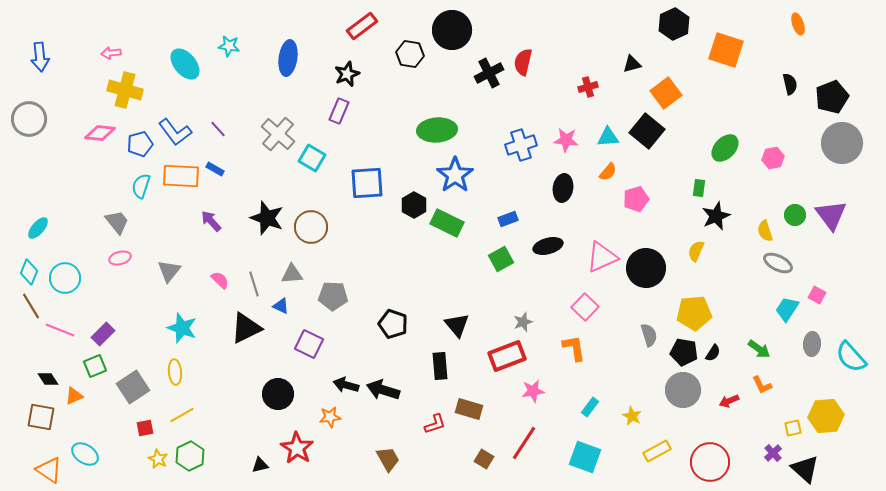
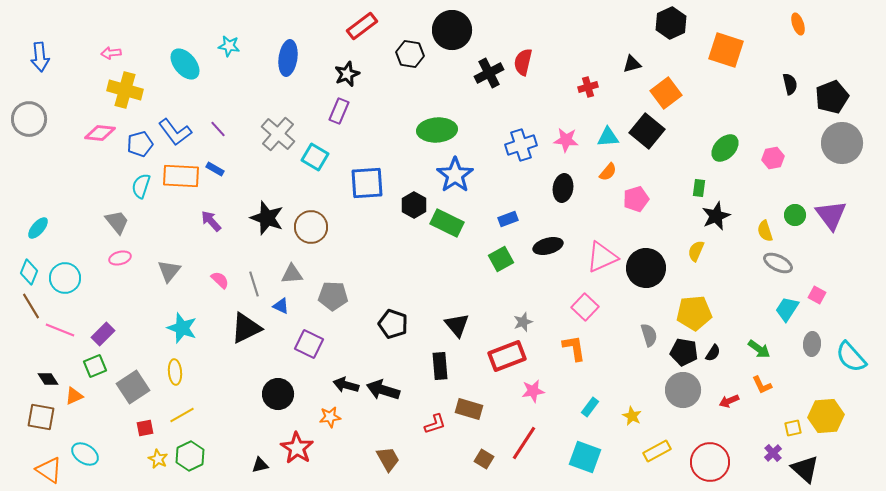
black hexagon at (674, 24): moved 3 px left, 1 px up
cyan square at (312, 158): moved 3 px right, 1 px up
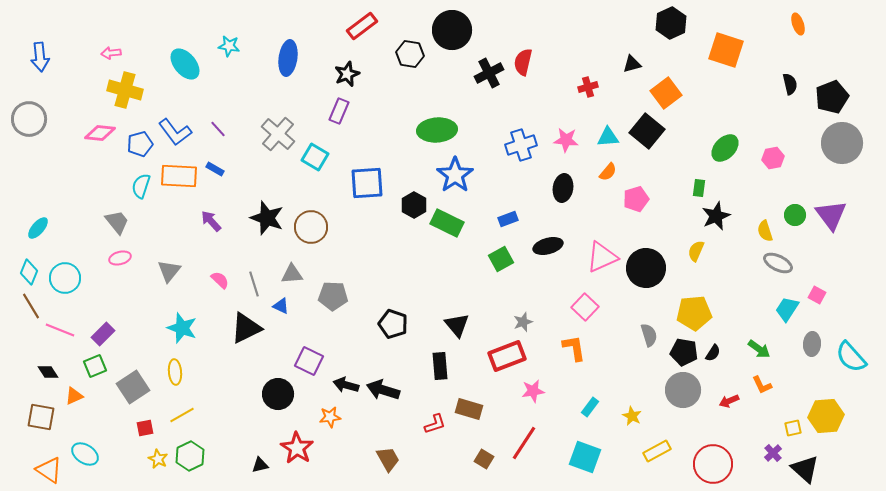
orange rectangle at (181, 176): moved 2 px left
purple square at (309, 344): moved 17 px down
black diamond at (48, 379): moved 7 px up
red circle at (710, 462): moved 3 px right, 2 px down
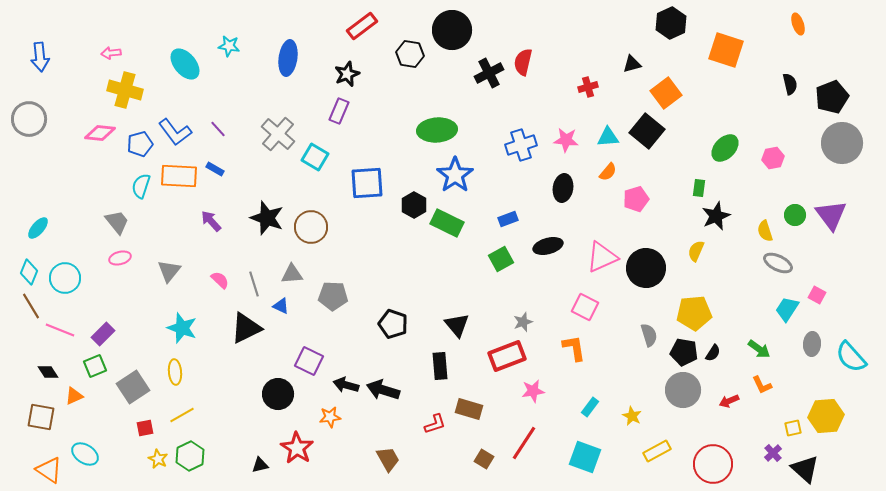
pink square at (585, 307): rotated 16 degrees counterclockwise
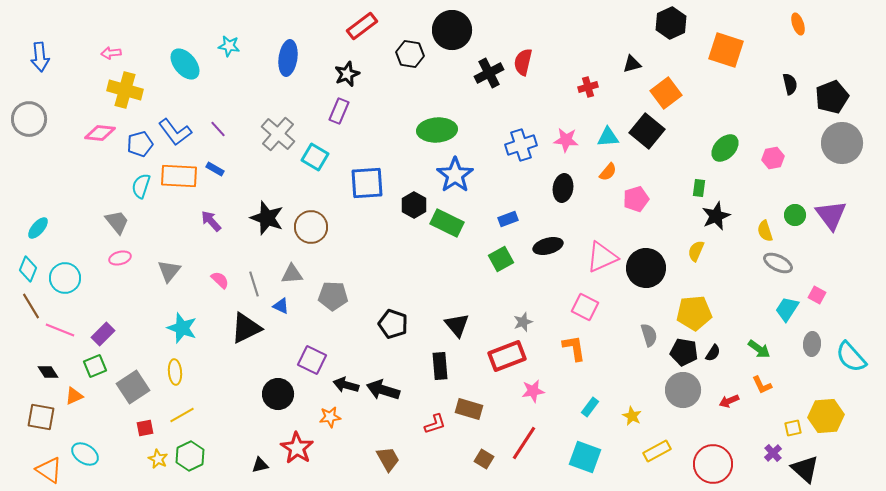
cyan diamond at (29, 272): moved 1 px left, 3 px up
purple square at (309, 361): moved 3 px right, 1 px up
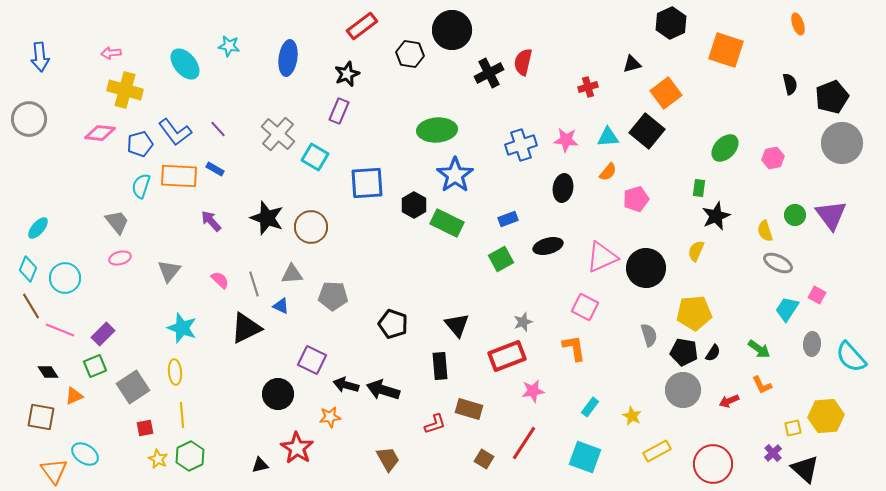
yellow line at (182, 415): rotated 65 degrees counterclockwise
orange triangle at (49, 470): moved 5 px right, 1 px down; rotated 20 degrees clockwise
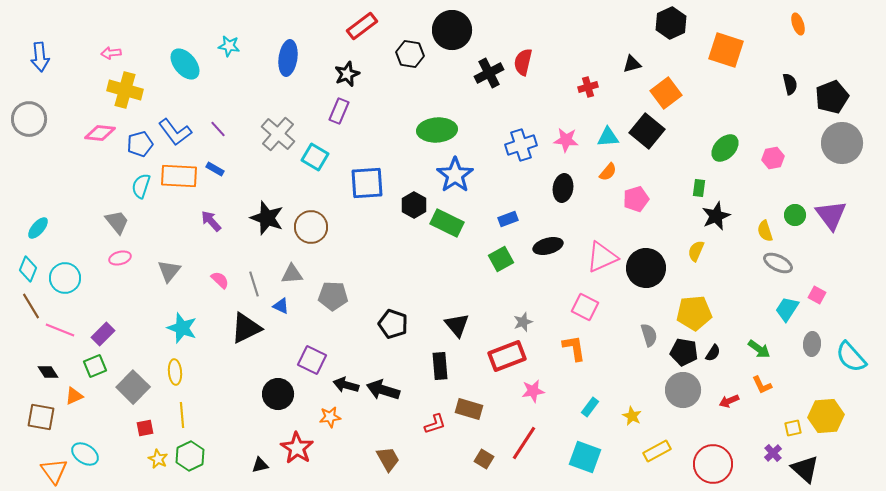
gray square at (133, 387): rotated 12 degrees counterclockwise
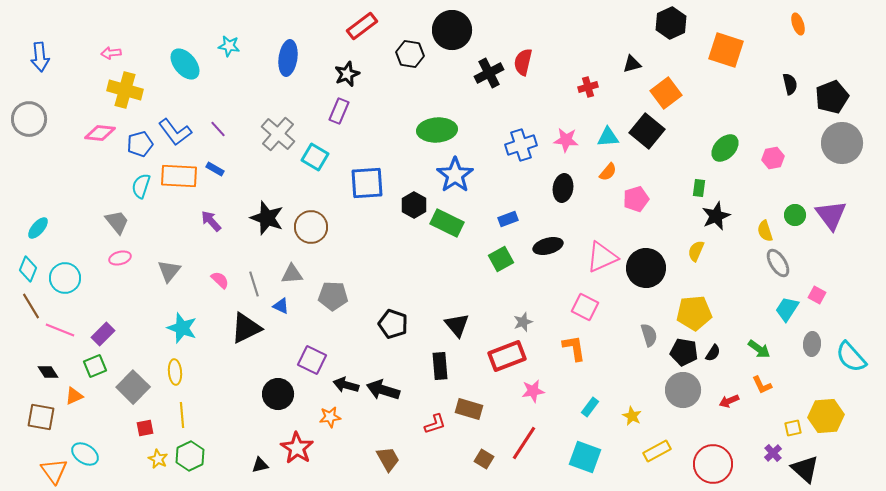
gray ellipse at (778, 263): rotated 32 degrees clockwise
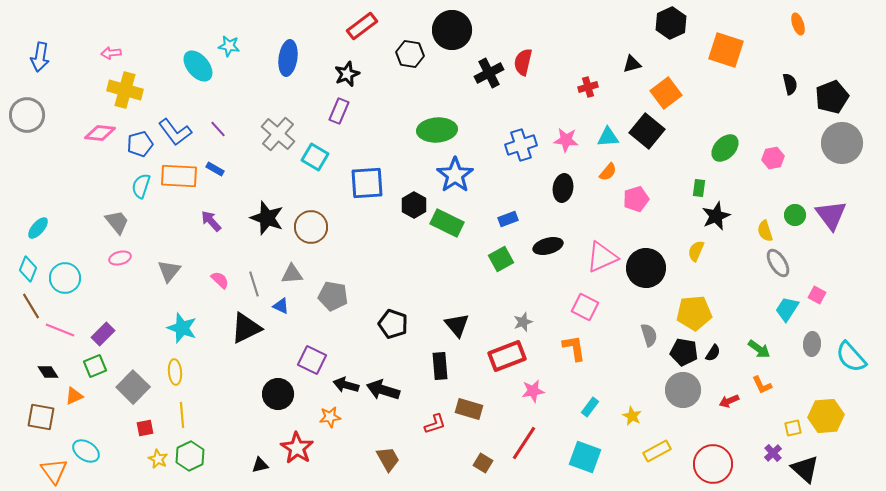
blue arrow at (40, 57): rotated 16 degrees clockwise
cyan ellipse at (185, 64): moved 13 px right, 2 px down
gray circle at (29, 119): moved 2 px left, 4 px up
gray pentagon at (333, 296): rotated 8 degrees clockwise
cyan ellipse at (85, 454): moved 1 px right, 3 px up
brown square at (484, 459): moved 1 px left, 4 px down
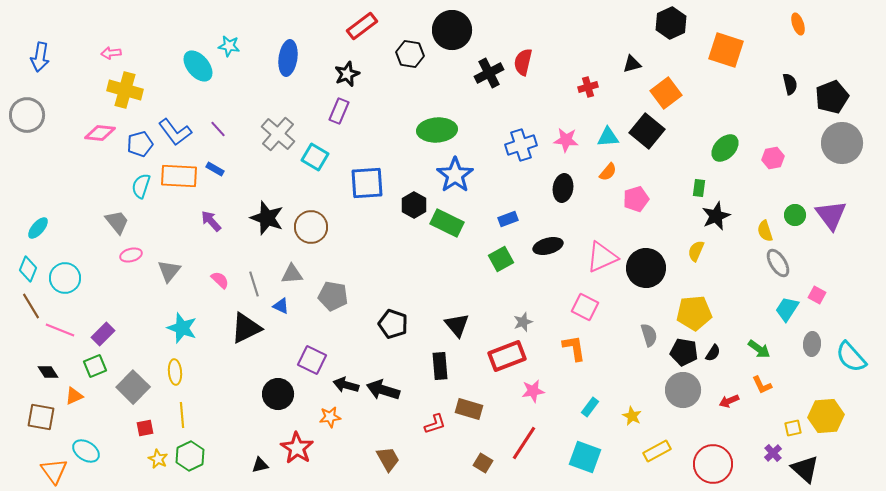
pink ellipse at (120, 258): moved 11 px right, 3 px up
